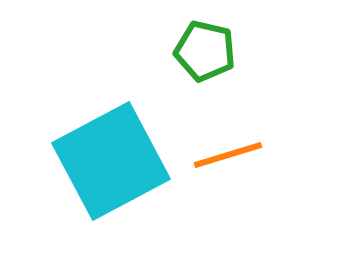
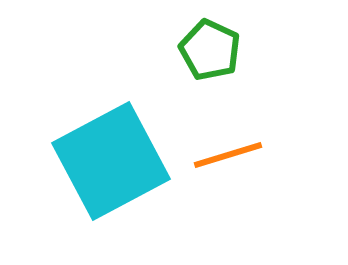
green pentagon: moved 5 px right, 1 px up; rotated 12 degrees clockwise
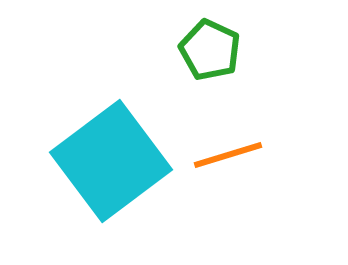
cyan square: rotated 9 degrees counterclockwise
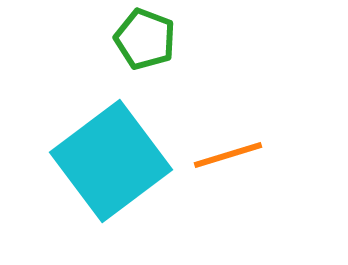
green pentagon: moved 65 px left, 11 px up; rotated 4 degrees counterclockwise
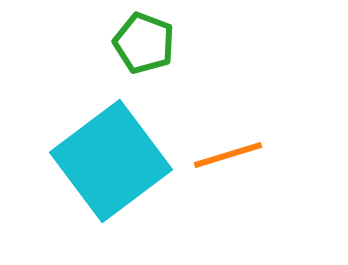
green pentagon: moved 1 px left, 4 px down
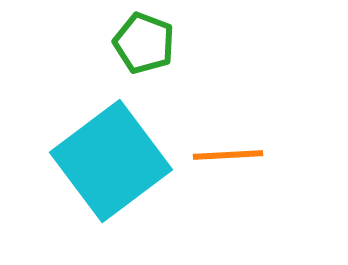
orange line: rotated 14 degrees clockwise
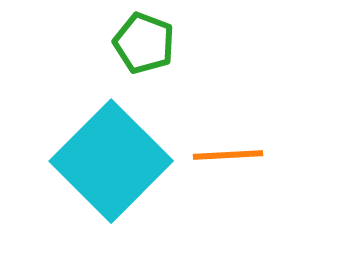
cyan square: rotated 8 degrees counterclockwise
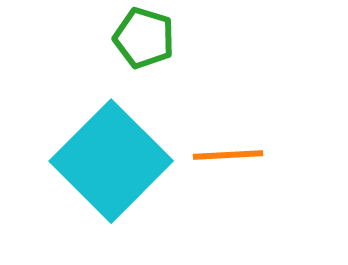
green pentagon: moved 5 px up; rotated 4 degrees counterclockwise
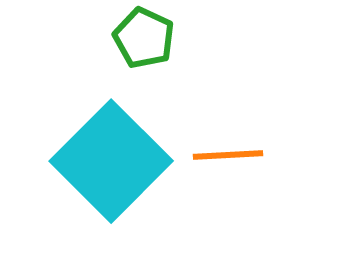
green pentagon: rotated 8 degrees clockwise
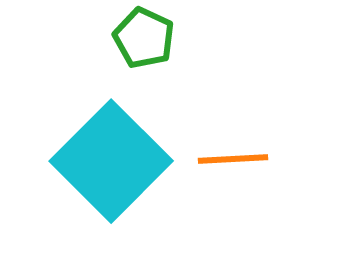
orange line: moved 5 px right, 4 px down
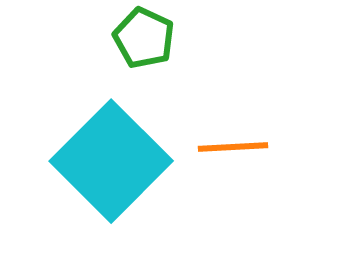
orange line: moved 12 px up
